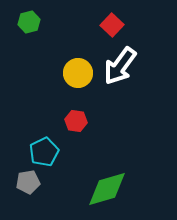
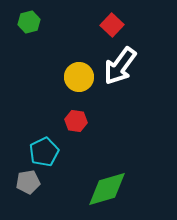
yellow circle: moved 1 px right, 4 px down
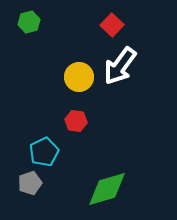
gray pentagon: moved 2 px right, 1 px down; rotated 10 degrees counterclockwise
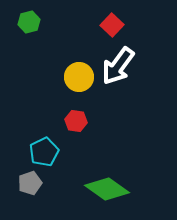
white arrow: moved 2 px left
green diamond: rotated 51 degrees clockwise
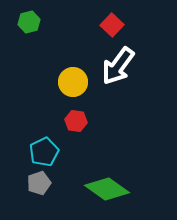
yellow circle: moved 6 px left, 5 px down
gray pentagon: moved 9 px right
